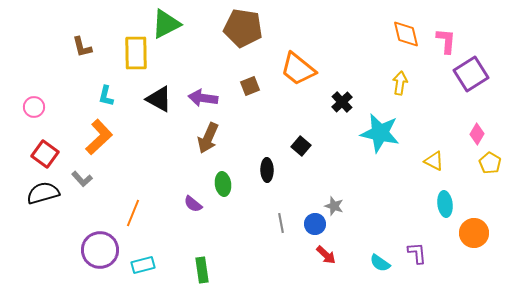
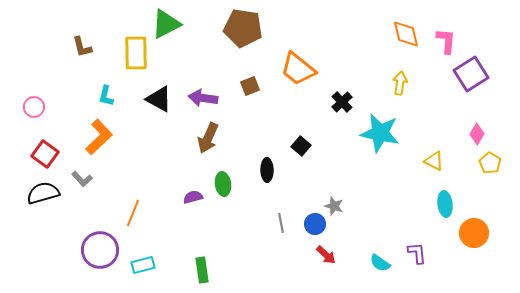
purple semicircle: moved 7 px up; rotated 126 degrees clockwise
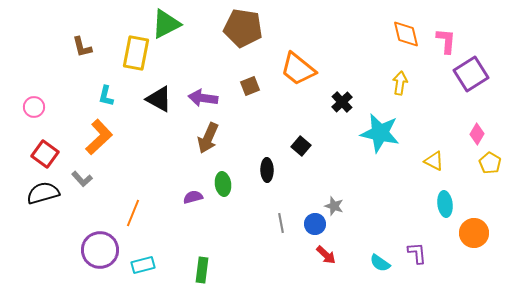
yellow rectangle: rotated 12 degrees clockwise
green rectangle: rotated 15 degrees clockwise
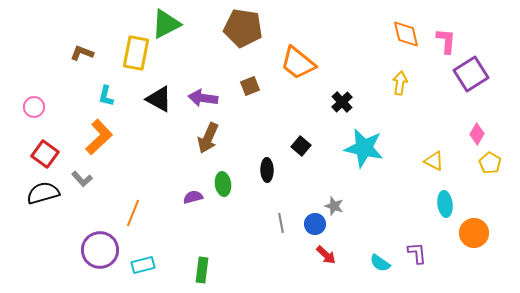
brown L-shape: moved 6 px down; rotated 125 degrees clockwise
orange trapezoid: moved 6 px up
cyan star: moved 16 px left, 15 px down
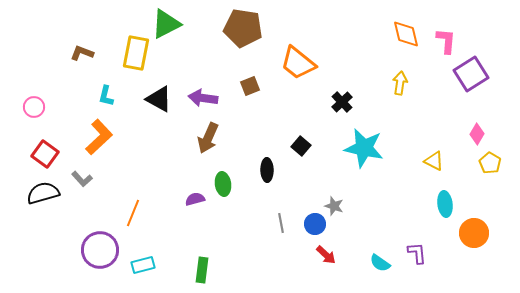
purple semicircle: moved 2 px right, 2 px down
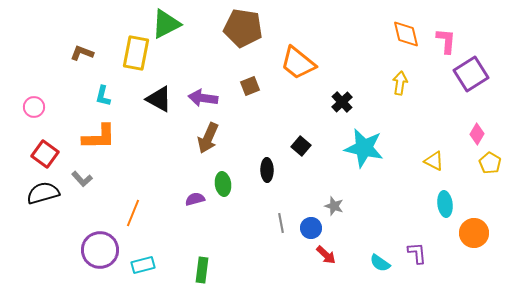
cyan L-shape: moved 3 px left
orange L-shape: rotated 42 degrees clockwise
blue circle: moved 4 px left, 4 px down
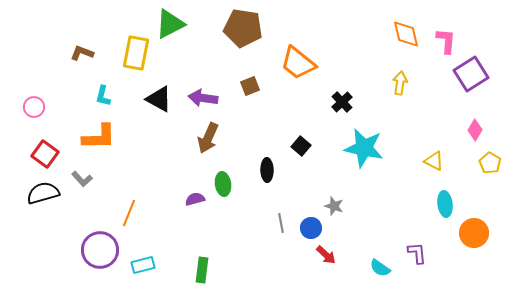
green triangle: moved 4 px right
pink diamond: moved 2 px left, 4 px up
orange line: moved 4 px left
cyan semicircle: moved 5 px down
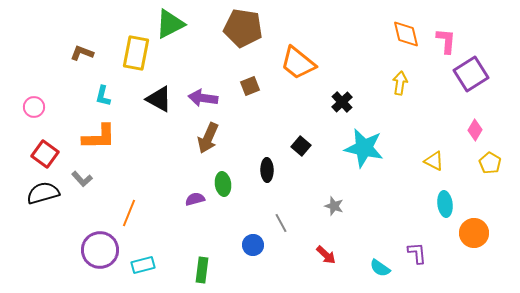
gray line: rotated 18 degrees counterclockwise
blue circle: moved 58 px left, 17 px down
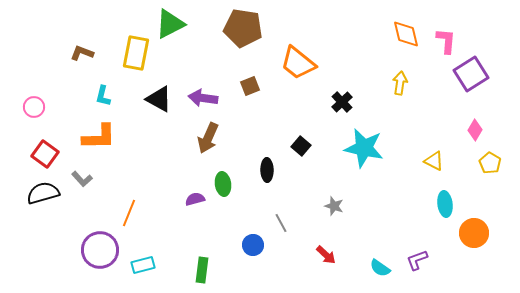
purple L-shape: moved 7 px down; rotated 105 degrees counterclockwise
